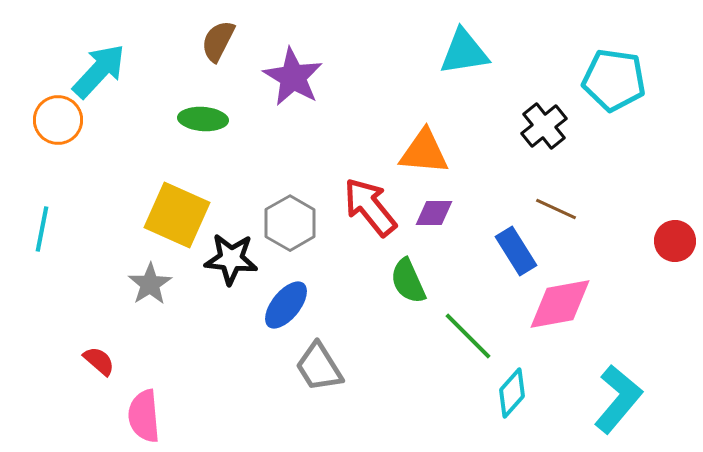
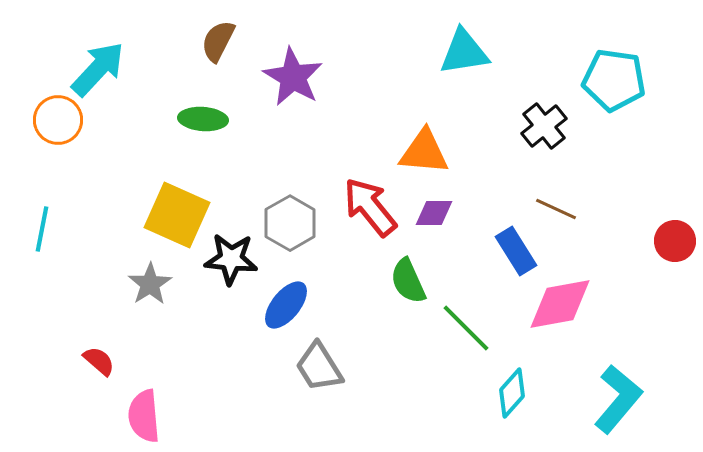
cyan arrow: moved 1 px left, 2 px up
green line: moved 2 px left, 8 px up
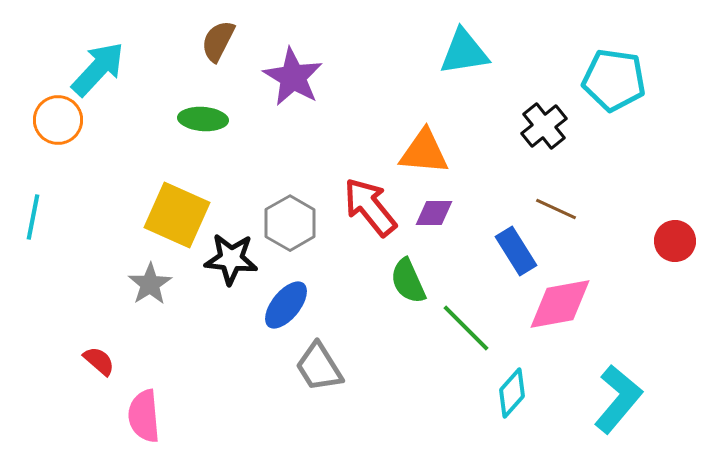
cyan line: moved 9 px left, 12 px up
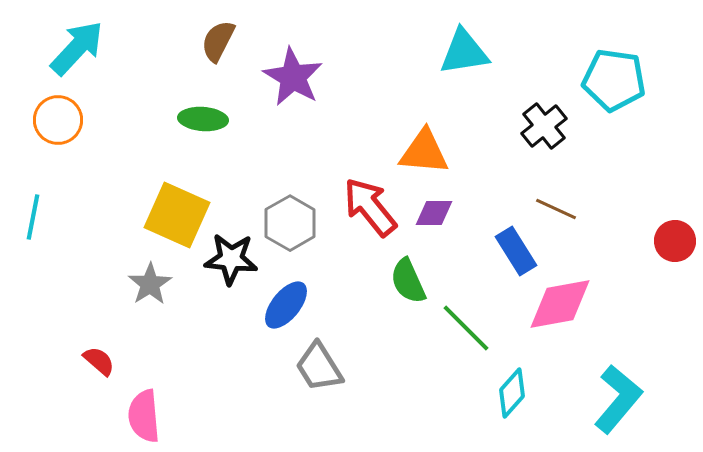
cyan arrow: moved 21 px left, 21 px up
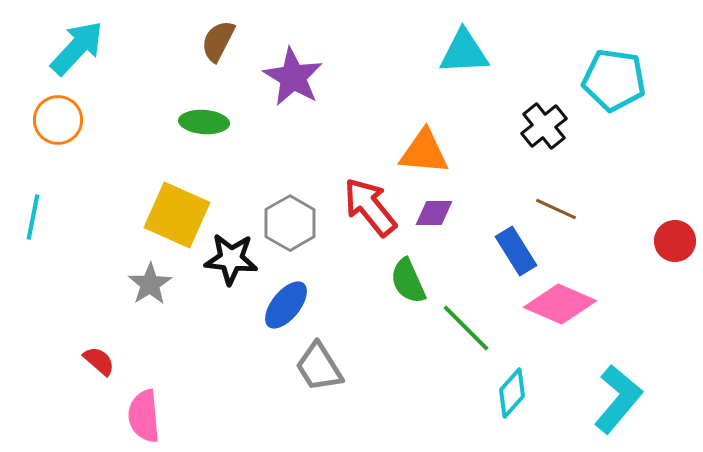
cyan triangle: rotated 6 degrees clockwise
green ellipse: moved 1 px right, 3 px down
pink diamond: rotated 34 degrees clockwise
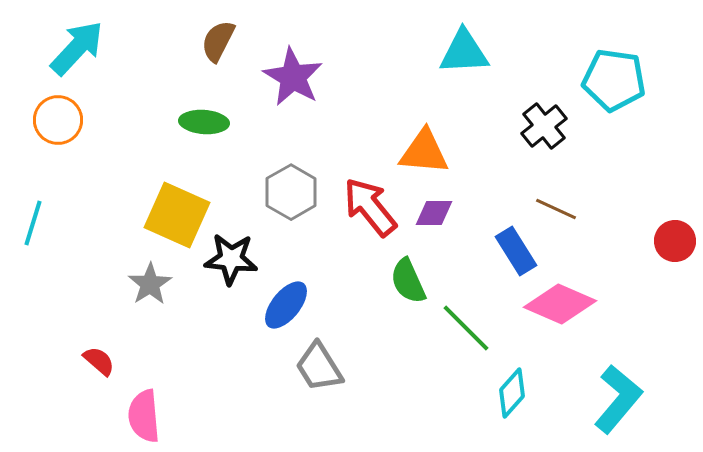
cyan line: moved 6 px down; rotated 6 degrees clockwise
gray hexagon: moved 1 px right, 31 px up
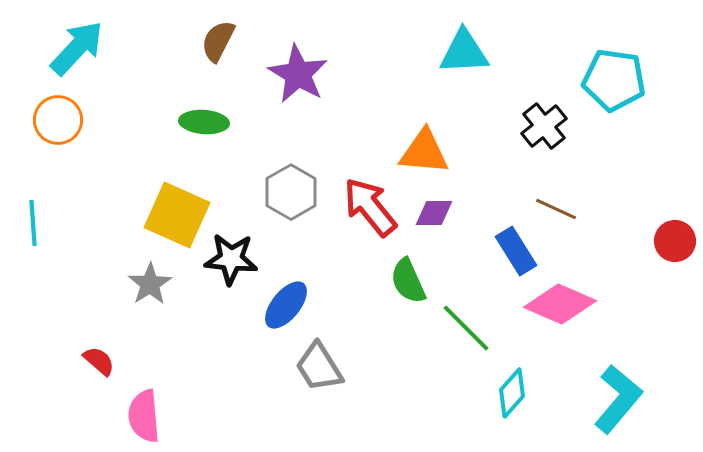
purple star: moved 5 px right, 3 px up
cyan line: rotated 21 degrees counterclockwise
